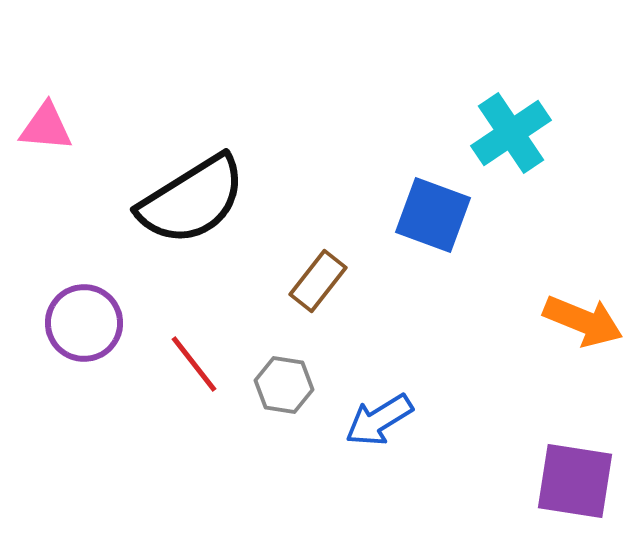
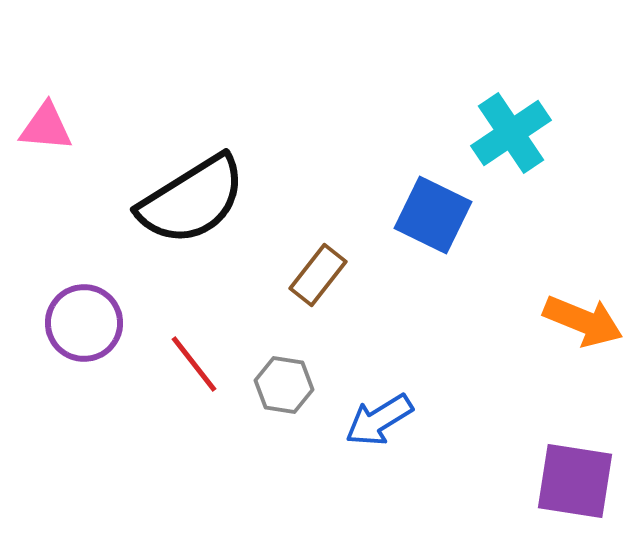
blue square: rotated 6 degrees clockwise
brown rectangle: moved 6 px up
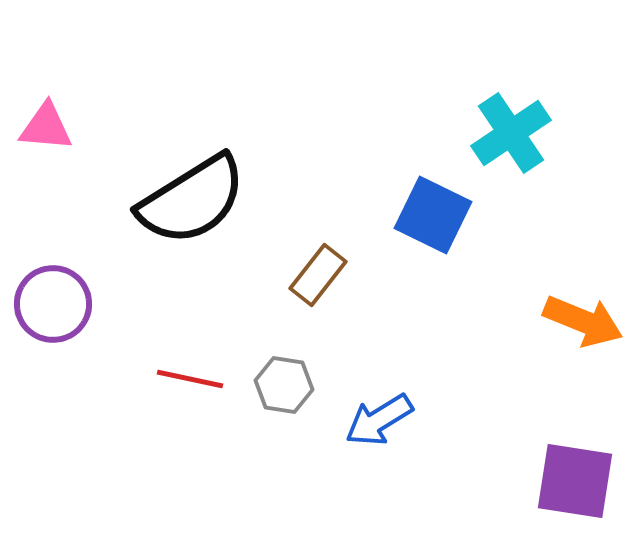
purple circle: moved 31 px left, 19 px up
red line: moved 4 px left, 15 px down; rotated 40 degrees counterclockwise
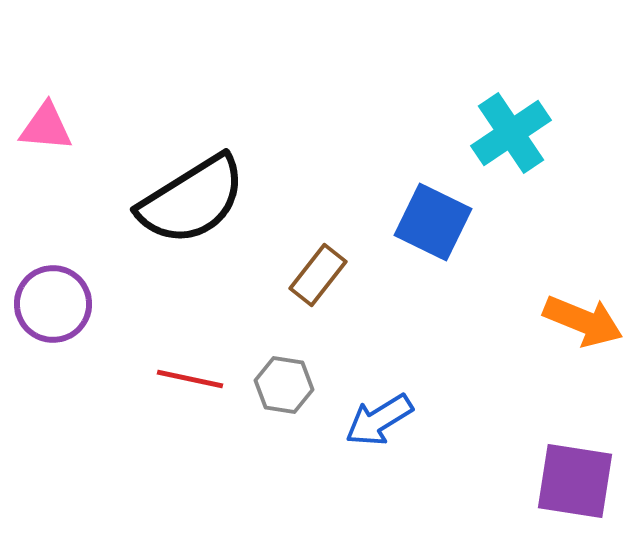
blue square: moved 7 px down
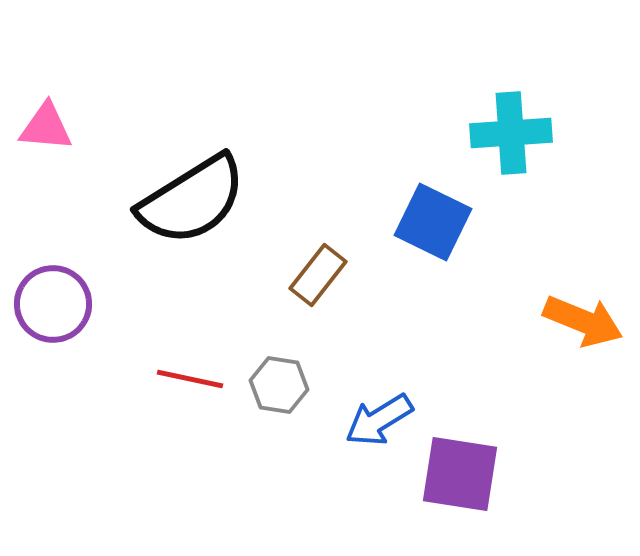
cyan cross: rotated 30 degrees clockwise
gray hexagon: moved 5 px left
purple square: moved 115 px left, 7 px up
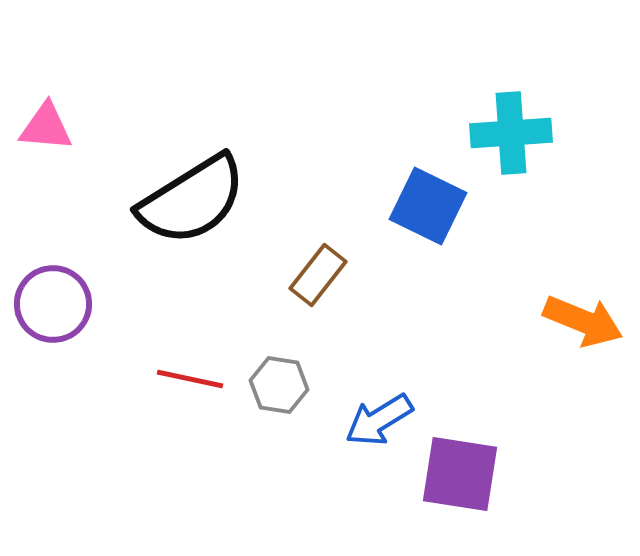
blue square: moved 5 px left, 16 px up
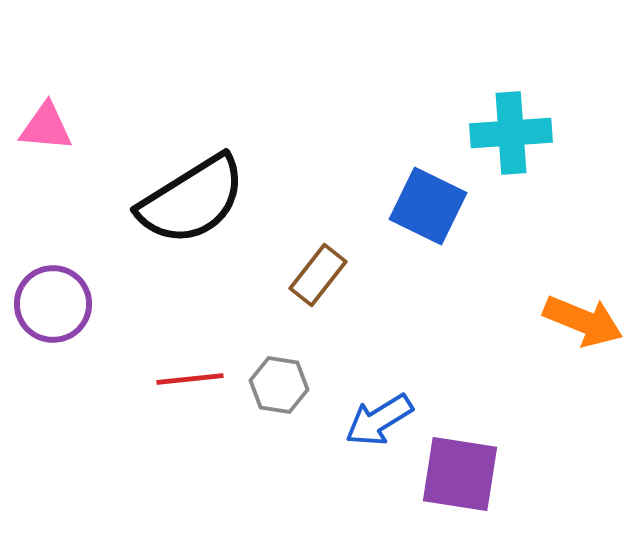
red line: rotated 18 degrees counterclockwise
